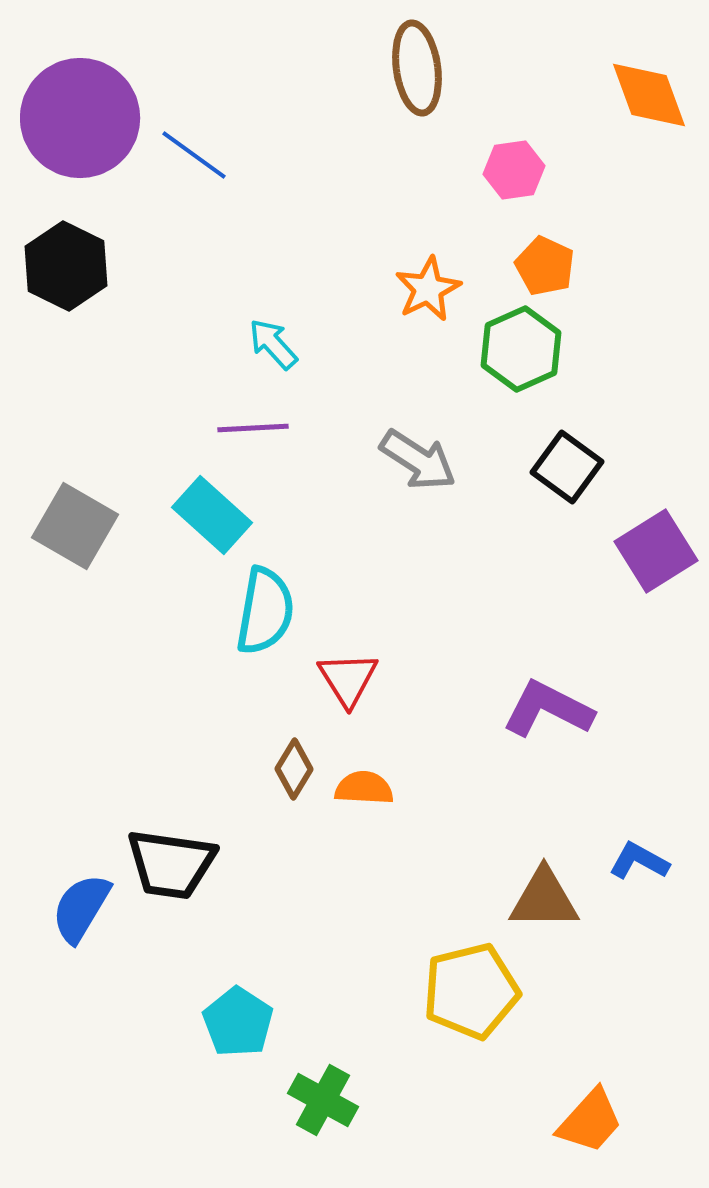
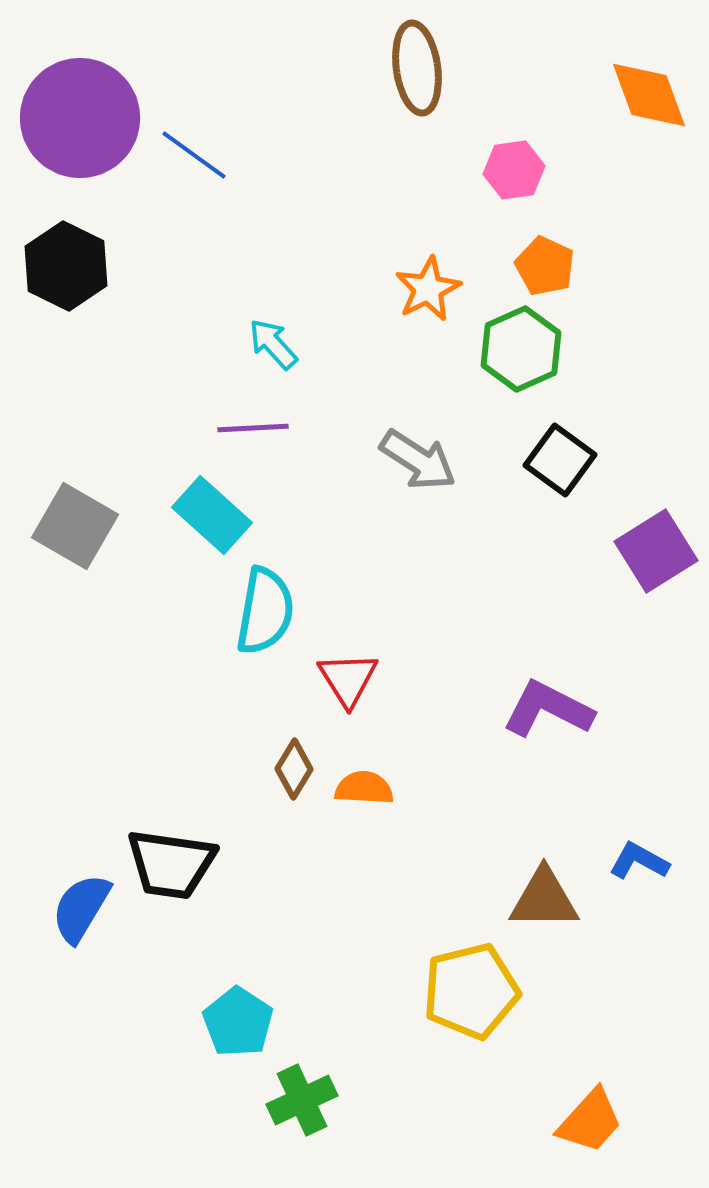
black square: moved 7 px left, 7 px up
green cross: moved 21 px left; rotated 36 degrees clockwise
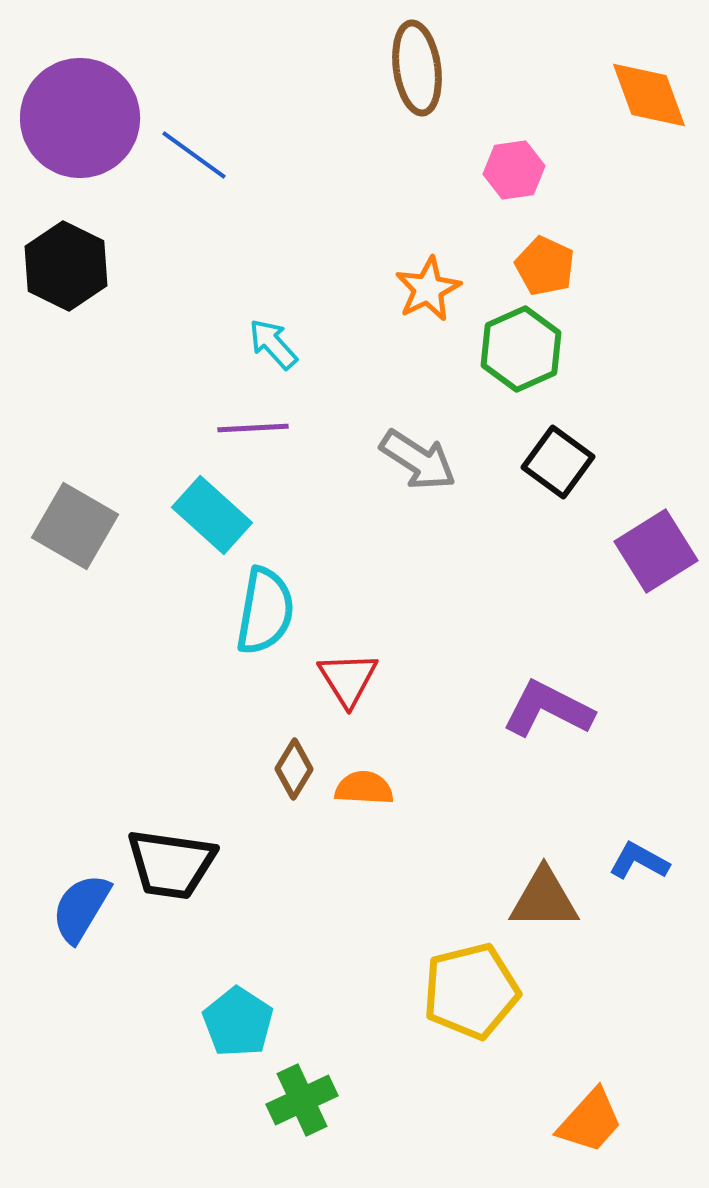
black square: moved 2 px left, 2 px down
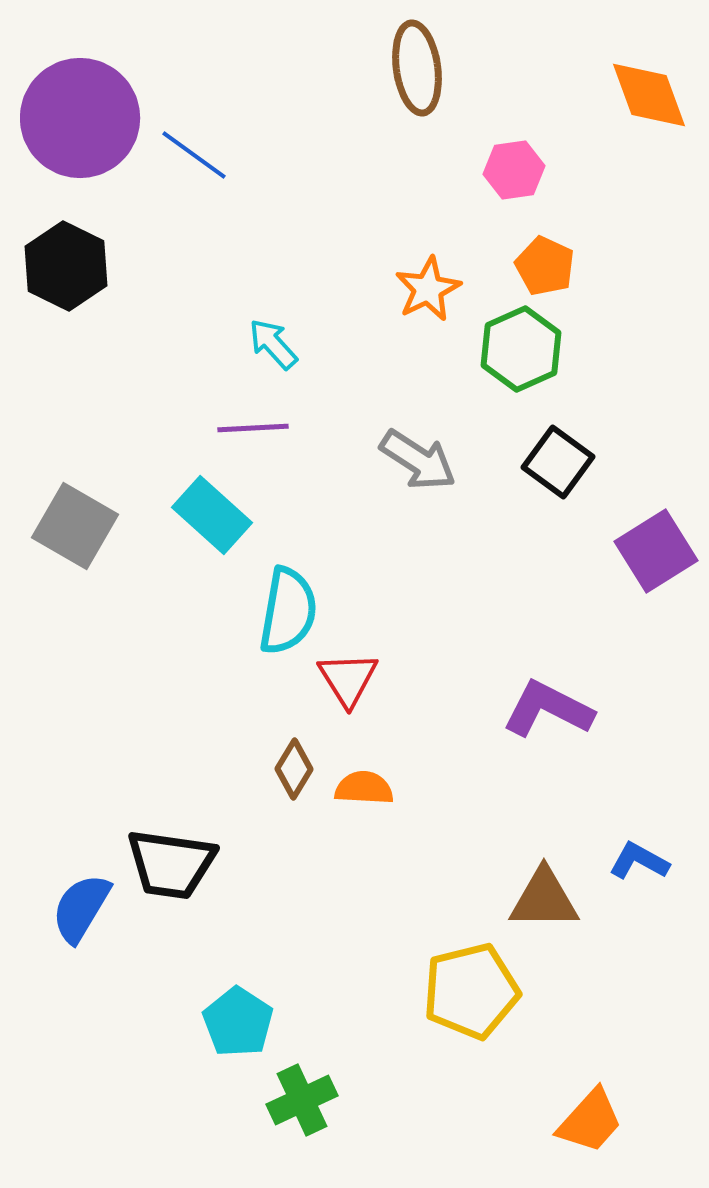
cyan semicircle: moved 23 px right
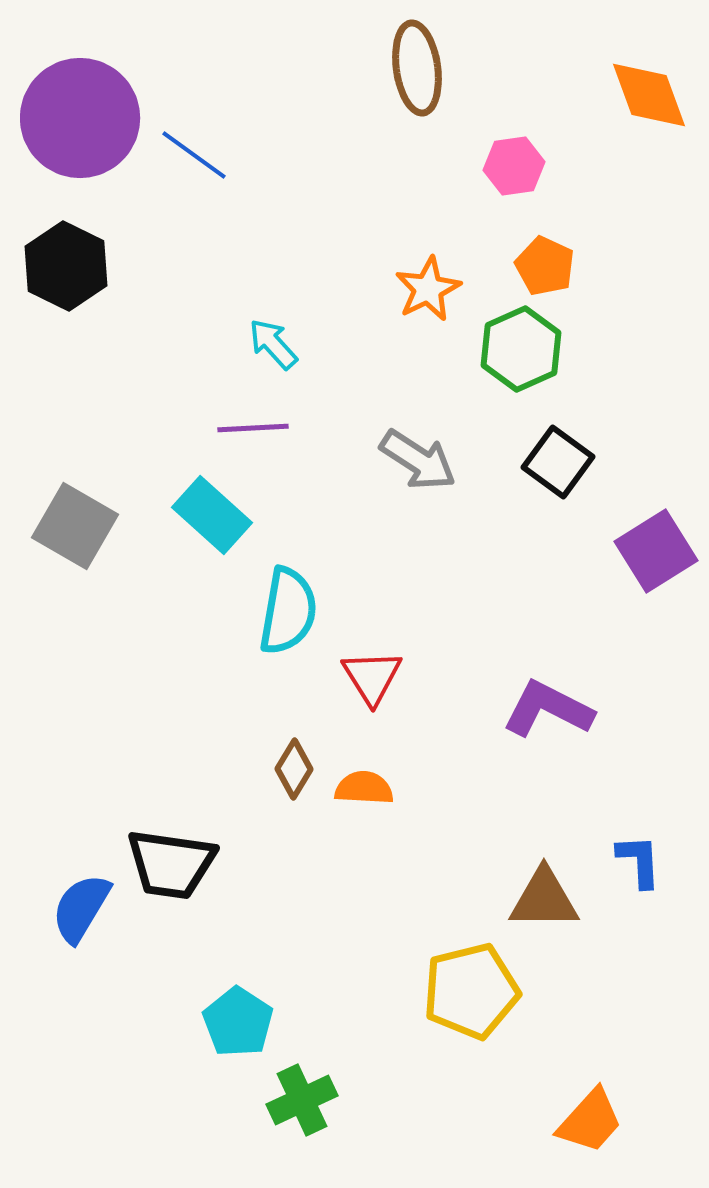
pink hexagon: moved 4 px up
red triangle: moved 24 px right, 2 px up
blue L-shape: rotated 58 degrees clockwise
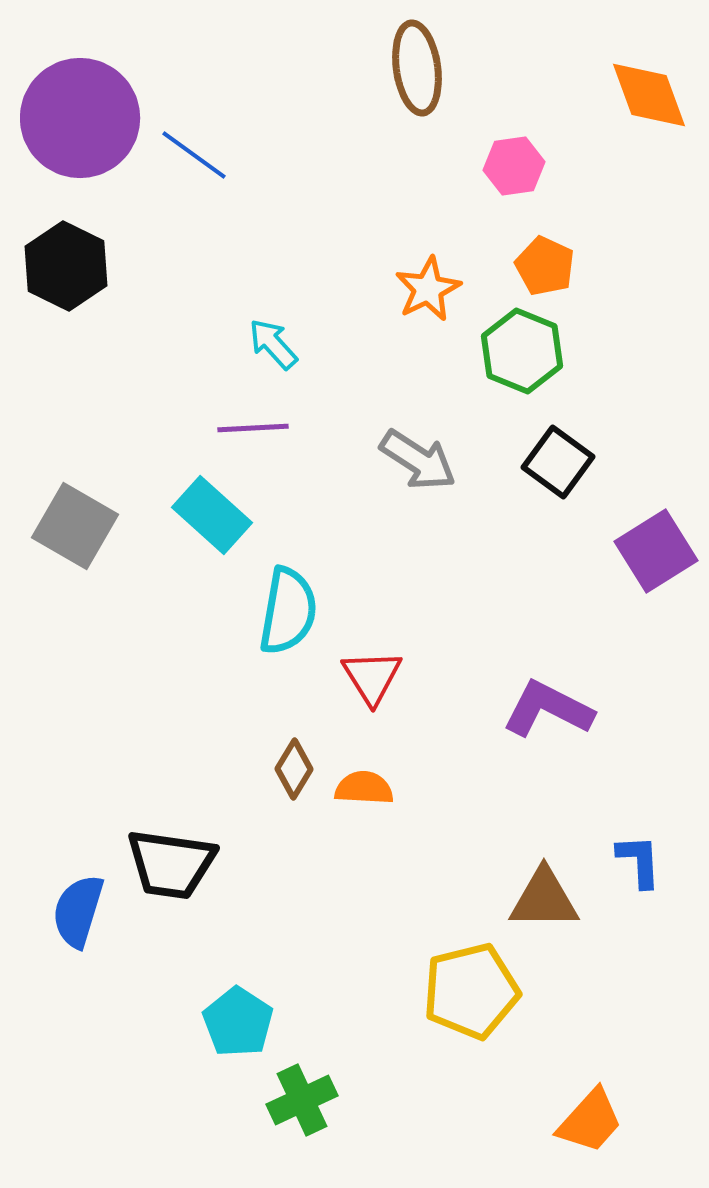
green hexagon: moved 1 px right, 2 px down; rotated 14 degrees counterclockwise
blue semicircle: moved 3 px left, 3 px down; rotated 14 degrees counterclockwise
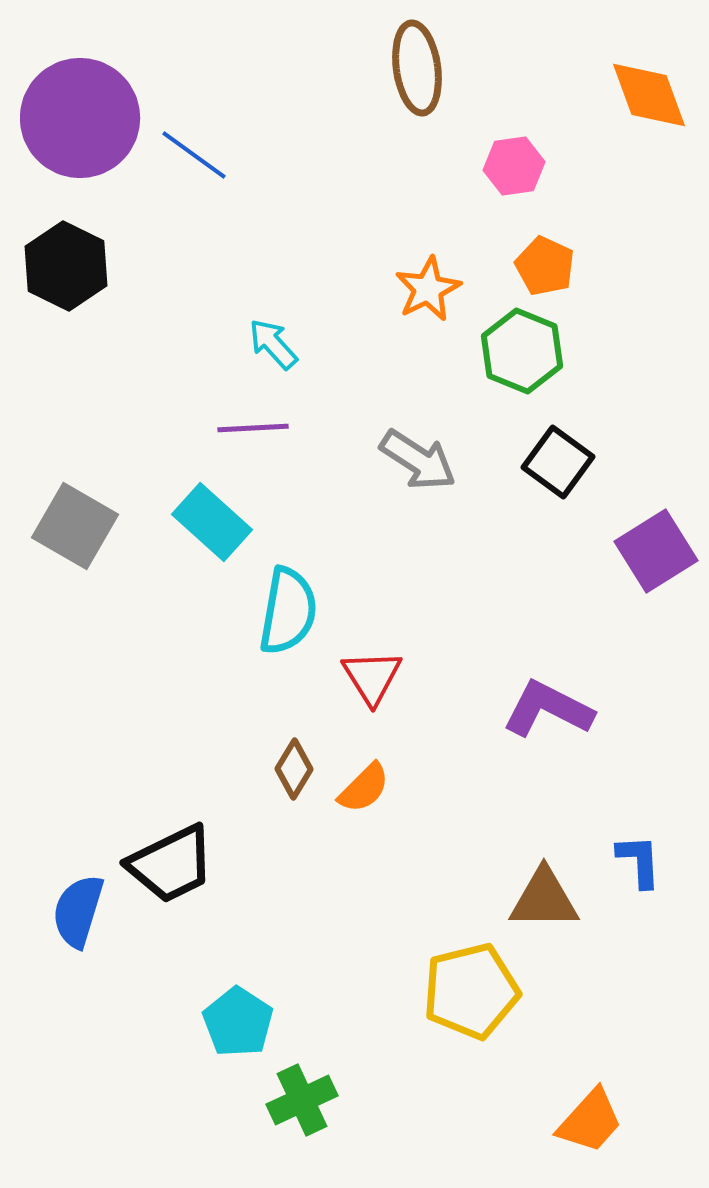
cyan rectangle: moved 7 px down
orange semicircle: rotated 132 degrees clockwise
black trapezoid: rotated 34 degrees counterclockwise
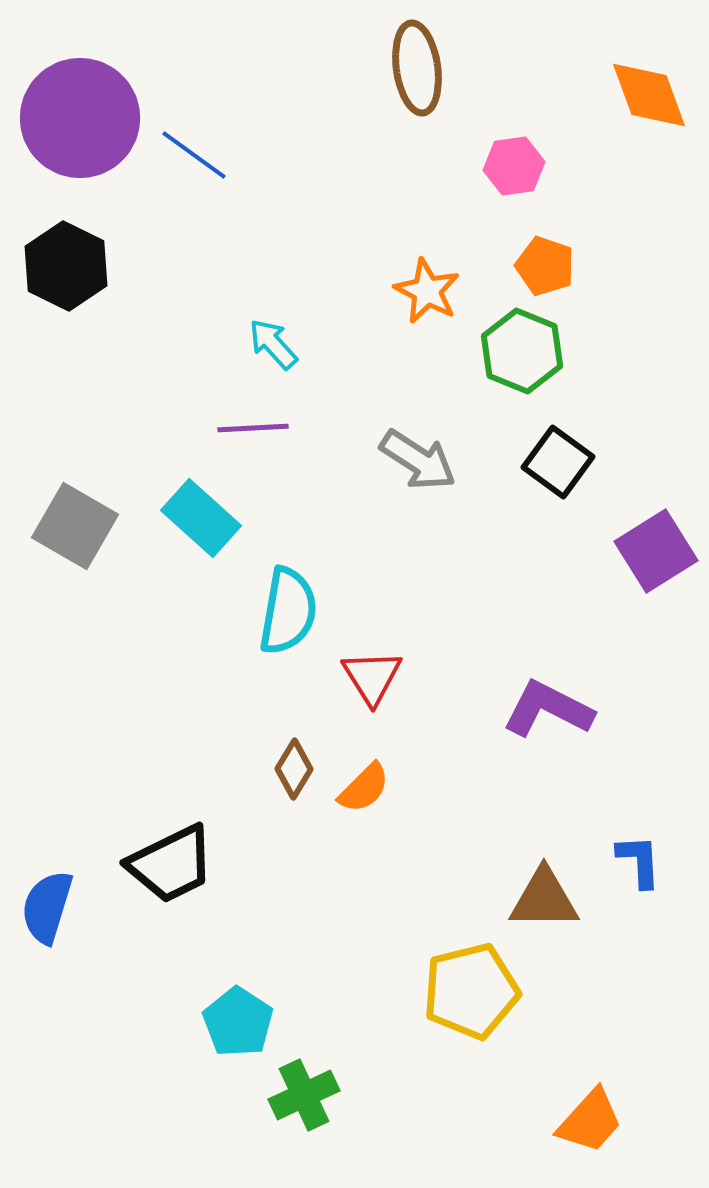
orange pentagon: rotated 6 degrees counterclockwise
orange star: moved 1 px left, 2 px down; rotated 18 degrees counterclockwise
cyan rectangle: moved 11 px left, 4 px up
blue semicircle: moved 31 px left, 4 px up
green cross: moved 2 px right, 5 px up
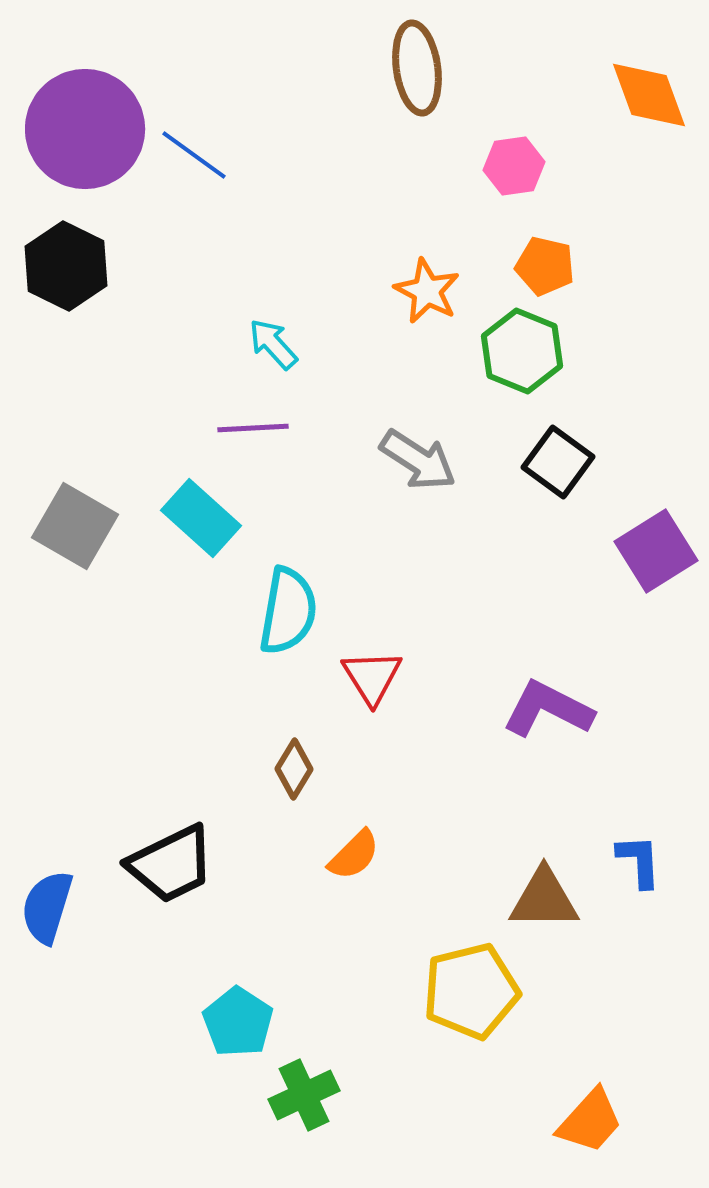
purple circle: moved 5 px right, 11 px down
orange pentagon: rotated 6 degrees counterclockwise
orange semicircle: moved 10 px left, 67 px down
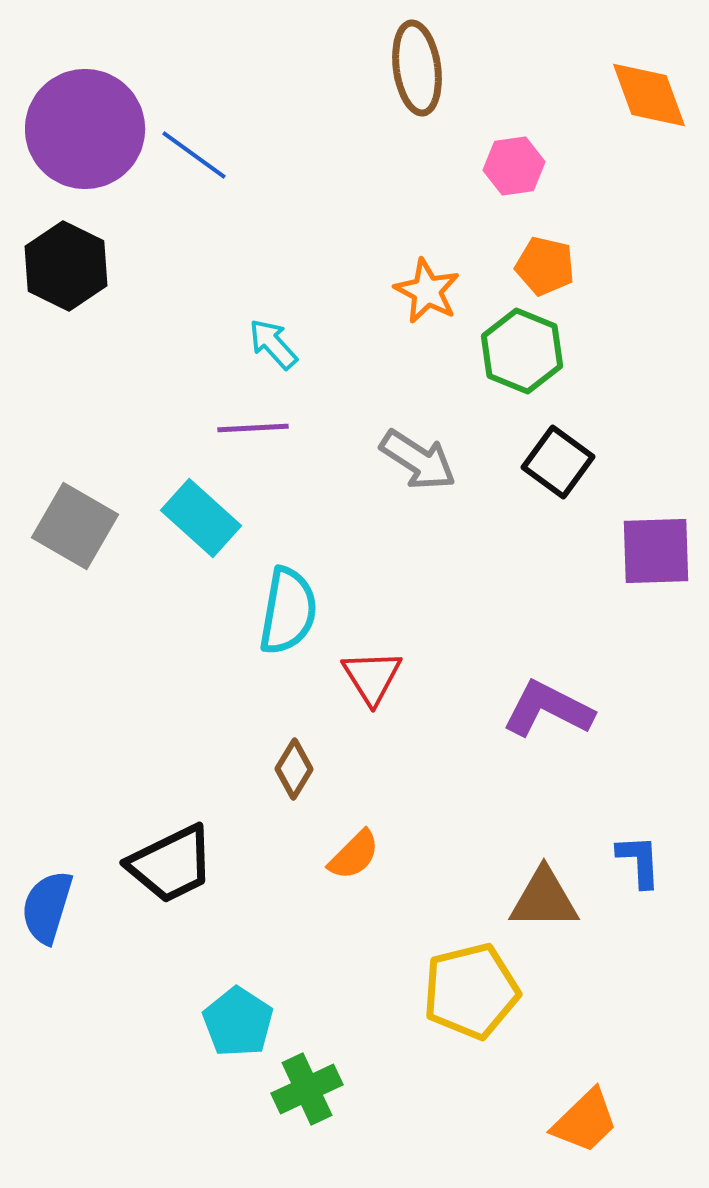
purple square: rotated 30 degrees clockwise
green cross: moved 3 px right, 6 px up
orange trapezoid: moved 5 px left; rotated 4 degrees clockwise
